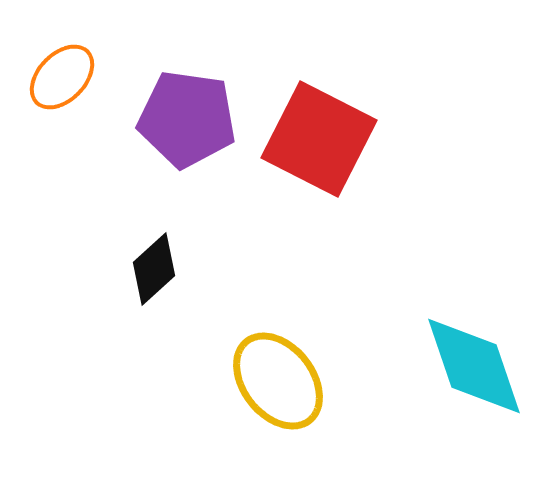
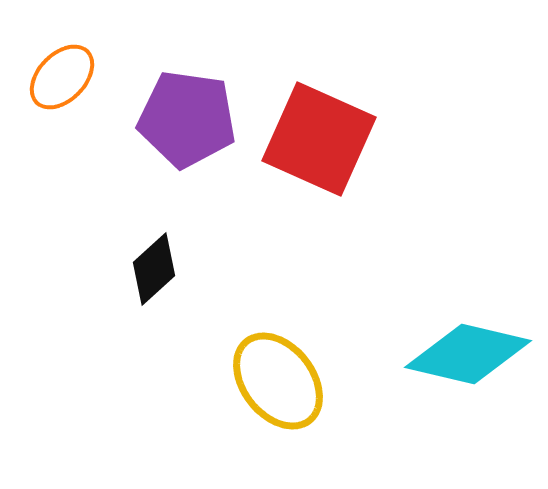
red square: rotated 3 degrees counterclockwise
cyan diamond: moved 6 px left, 12 px up; rotated 58 degrees counterclockwise
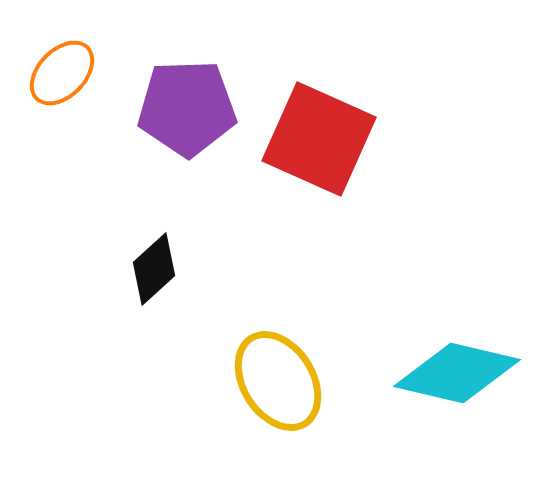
orange ellipse: moved 4 px up
purple pentagon: moved 11 px up; rotated 10 degrees counterclockwise
cyan diamond: moved 11 px left, 19 px down
yellow ellipse: rotated 6 degrees clockwise
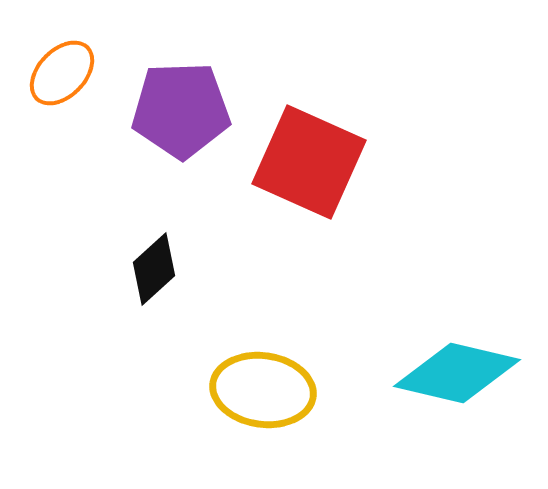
purple pentagon: moved 6 px left, 2 px down
red square: moved 10 px left, 23 px down
yellow ellipse: moved 15 px left, 9 px down; rotated 50 degrees counterclockwise
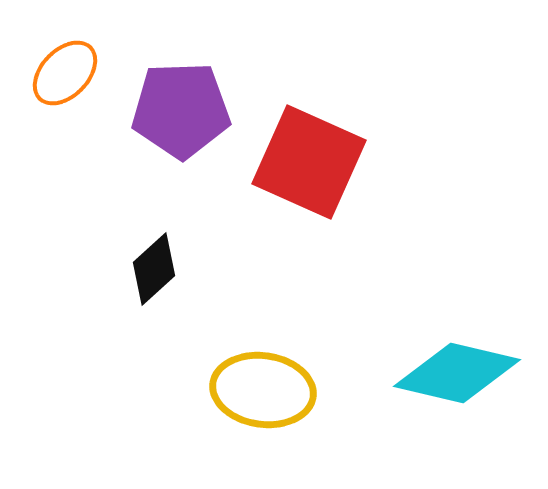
orange ellipse: moved 3 px right
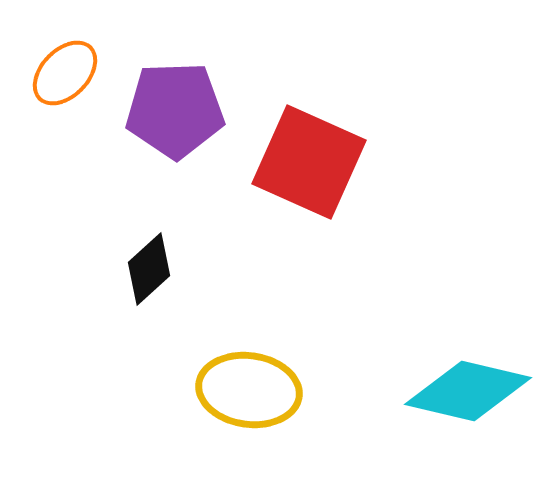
purple pentagon: moved 6 px left
black diamond: moved 5 px left
cyan diamond: moved 11 px right, 18 px down
yellow ellipse: moved 14 px left
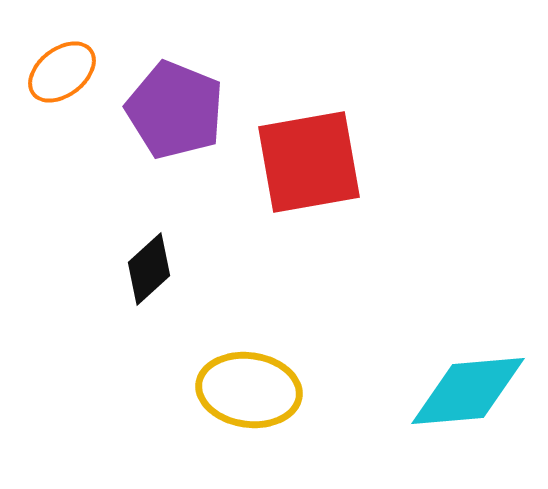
orange ellipse: moved 3 px left, 1 px up; rotated 8 degrees clockwise
purple pentagon: rotated 24 degrees clockwise
red square: rotated 34 degrees counterclockwise
cyan diamond: rotated 18 degrees counterclockwise
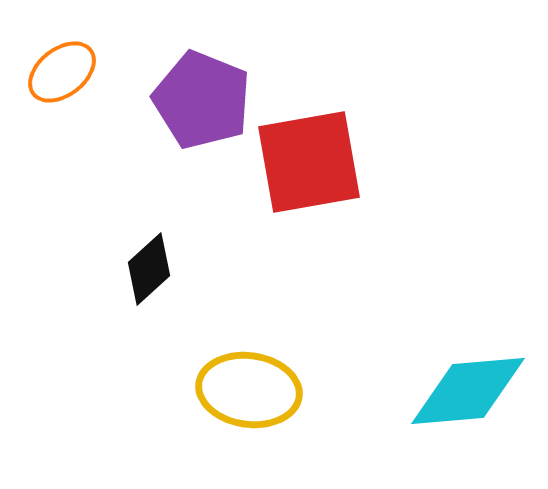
purple pentagon: moved 27 px right, 10 px up
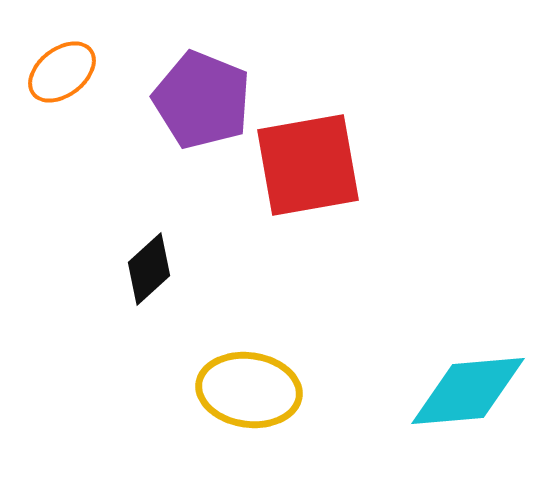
red square: moved 1 px left, 3 px down
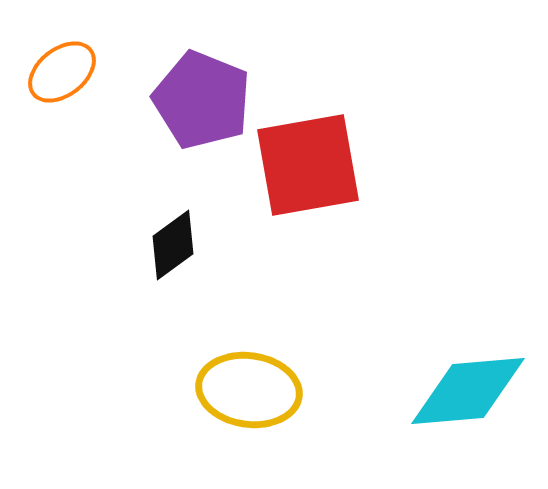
black diamond: moved 24 px right, 24 px up; rotated 6 degrees clockwise
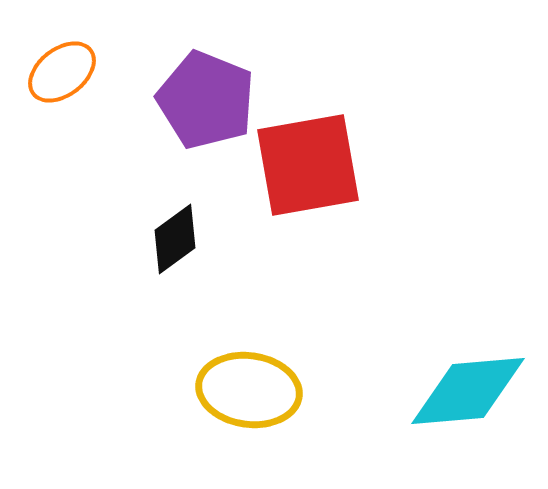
purple pentagon: moved 4 px right
black diamond: moved 2 px right, 6 px up
